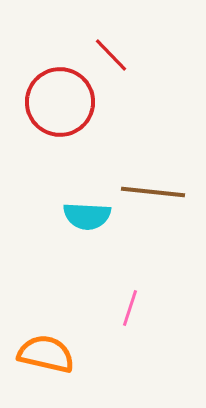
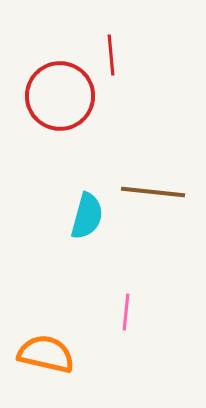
red line: rotated 39 degrees clockwise
red circle: moved 6 px up
cyan semicircle: rotated 78 degrees counterclockwise
pink line: moved 4 px left, 4 px down; rotated 12 degrees counterclockwise
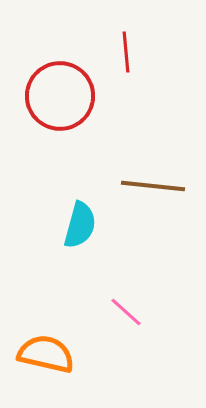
red line: moved 15 px right, 3 px up
brown line: moved 6 px up
cyan semicircle: moved 7 px left, 9 px down
pink line: rotated 54 degrees counterclockwise
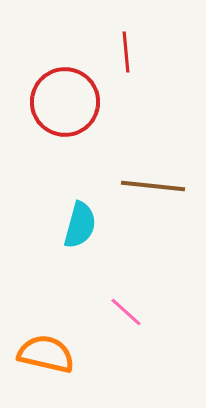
red circle: moved 5 px right, 6 px down
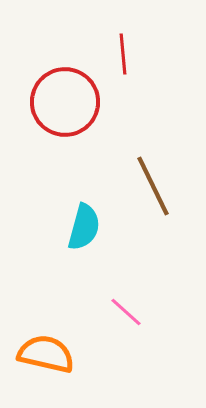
red line: moved 3 px left, 2 px down
brown line: rotated 58 degrees clockwise
cyan semicircle: moved 4 px right, 2 px down
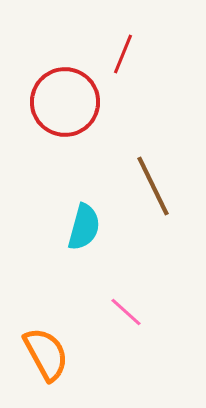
red line: rotated 27 degrees clockwise
orange semicircle: rotated 48 degrees clockwise
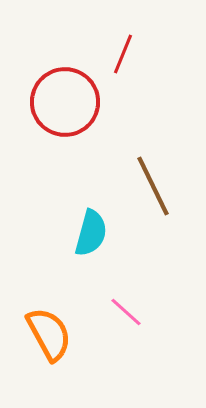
cyan semicircle: moved 7 px right, 6 px down
orange semicircle: moved 3 px right, 20 px up
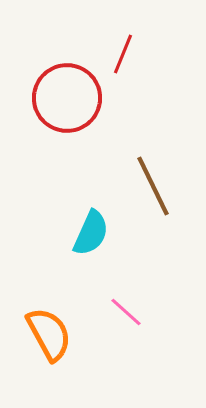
red circle: moved 2 px right, 4 px up
cyan semicircle: rotated 9 degrees clockwise
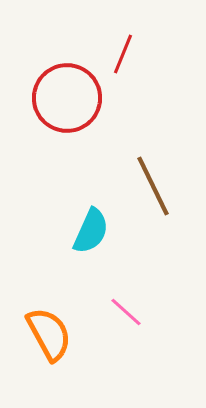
cyan semicircle: moved 2 px up
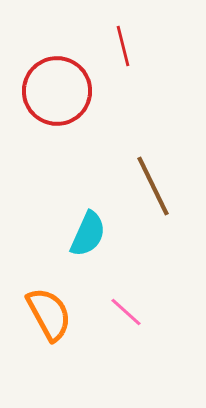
red line: moved 8 px up; rotated 36 degrees counterclockwise
red circle: moved 10 px left, 7 px up
cyan semicircle: moved 3 px left, 3 px down
orange semicircle: moved 20 px up
